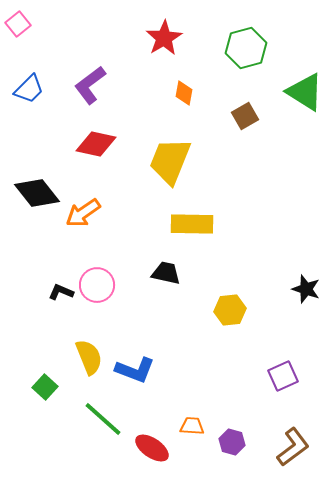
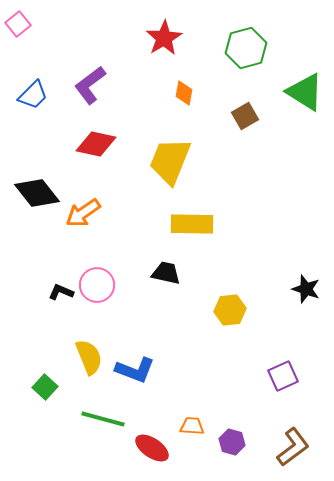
blue trapezoid: moved 4 px right, 6 px down
green line: rotated 27 degrees counterclockwise
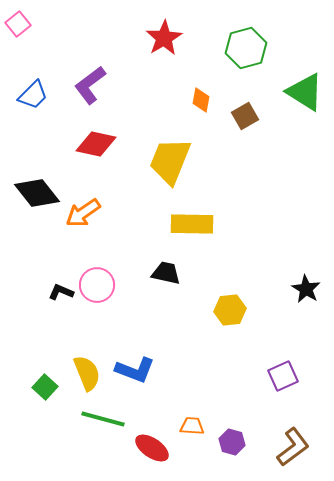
orange diamond: moved 17 px right, 7 px down
black star: rotated 12 degrees clockwise
yellow semicircle: moved 2 px left, 16 px down
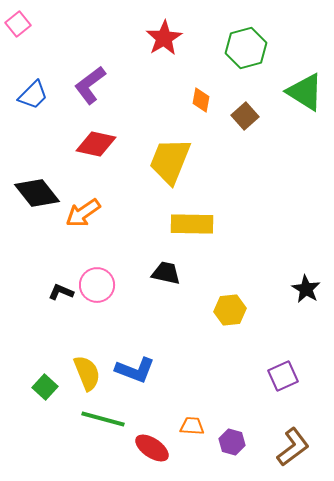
brown square: rotated 12 degrees counterclockwise
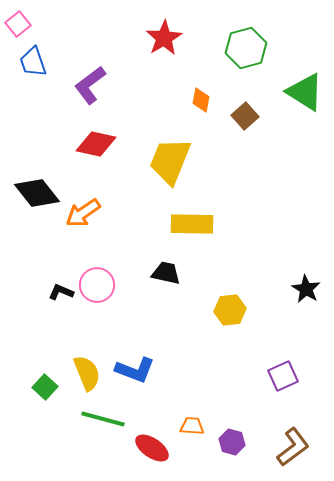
blue trapezoid: moved 33 px up; rotated 116 degrees clockwise
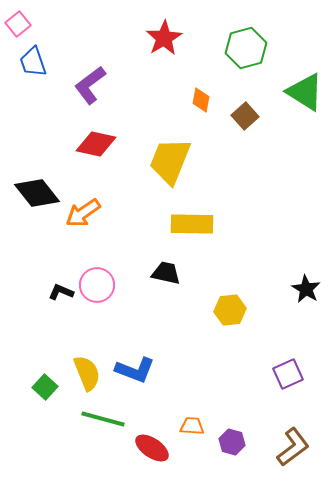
purple square: moved 5 px right, 2 px up
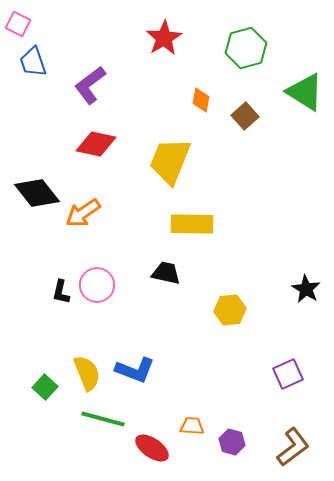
pink square: rotated 25 degrees counterclockwise
black L-shape: rotated 100 degrees counterclockwise
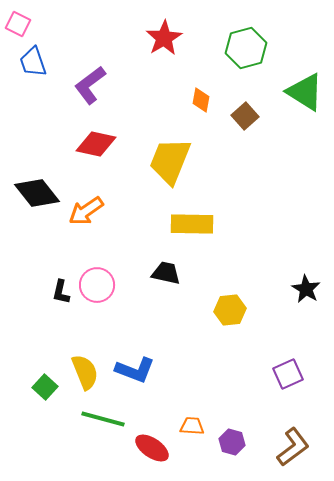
orange arrow: moved 3 px right, 2 px up
yellow semicircle: moved 2 px left, 1 px up
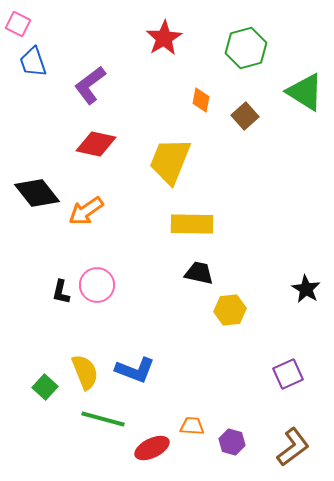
black trapezoid: moved 33 px right
red ellipse: rotated 60 degrees counterclockwise
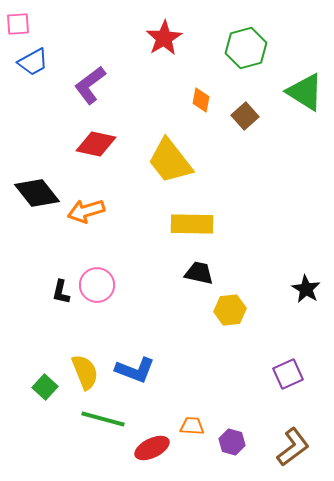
pink square: rotated 30 degrees counterclockwise
blue trapezoid: rotated 100 degrees counterclockwise
yellow trapezoid: rotated 60 degrees counterclockwise
orange arrow: rotated 18 degrees clockwise
